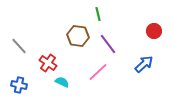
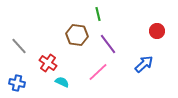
red circle: moved 3 px right
brown hexagon: moved 1 px left, 1 px up
blue cross: moved 2 px left, 2 px up
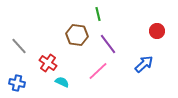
pink line: moved 1 px up
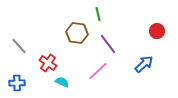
brown hexagon: moved 2 px up
blue cross: rotated 14 degrees counterclockwise
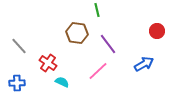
green line: moved 1 px left, 4 px up
blue arrow: rotated 12 degrees clockwise
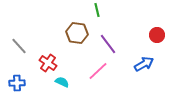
red circle: moved 4 px down
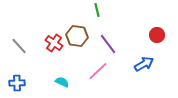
brown hexagon: moved 3 px down
red cross: moved 6 px right, 20 px up
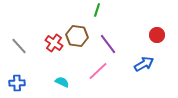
green line: rotated 32 degrees clockwise
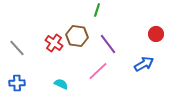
red circle: moved 1 px left, 1 px up
gray line: moved 2 px left, 2 px down
cyan semicircle: moved 1 px left, 2 px down
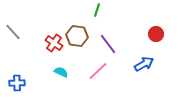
gray line: moved 4 px left, 16 px up
cyan semicircle: moved 12 px up
